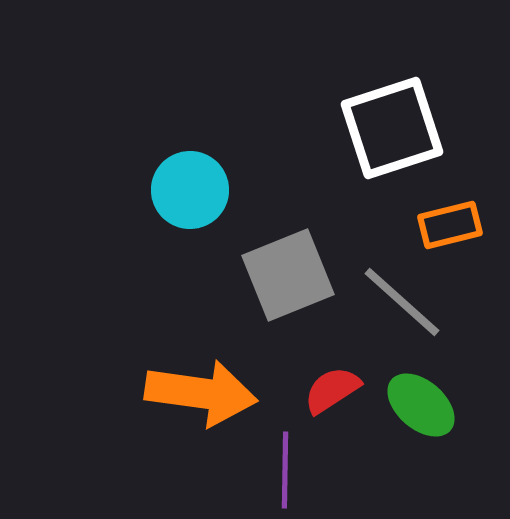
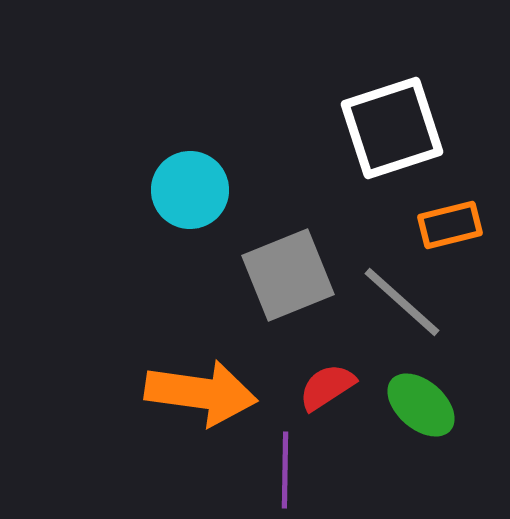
red semicircle: moved 5 px left, 3 px up
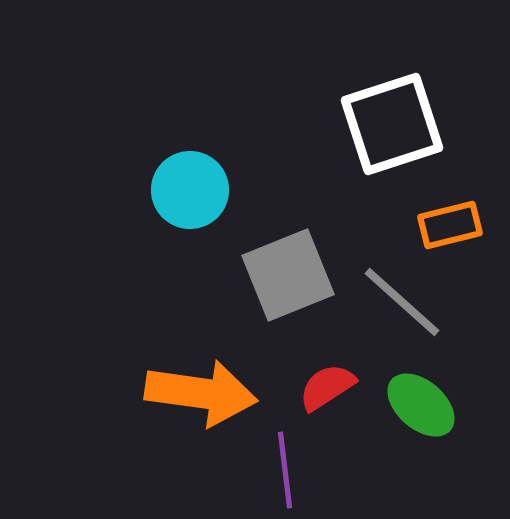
white square: moved 4 px up
purple line: rotated 8 degrees counterclockwise
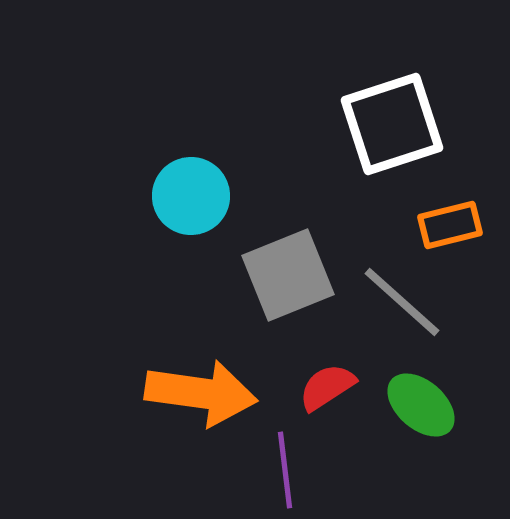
cyan circle: moved 1 px right, 6 px down
